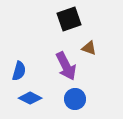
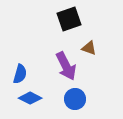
blue semicircle: moved 1 px right, 3 px down
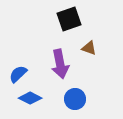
purple arrow: moved 6 px left, 2 px up; rotated 16 degrees clockwise
blue semicircle: moved 2 px left; rotated 150 degrees counterclockwise
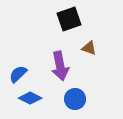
purple arrow: moved 2 px down
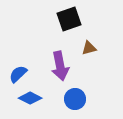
brown triangle: rotated 35 degrees counterclockwise
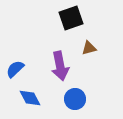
black square: moved 2 px right, 1 px up
blue semicircle: moved 3 px left, 5 px up
blue diamond: rotated 35 degrees clockwise
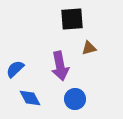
black square: moved 1 px right, 1 px down; rotated 15 degrees clockwise
